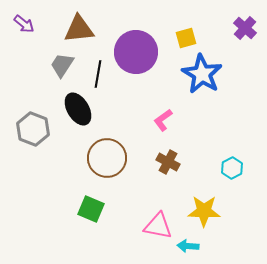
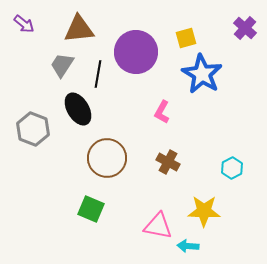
pink L-shape: moved 1 px left, 8 px up; rotated 25 degrees counterclockwise
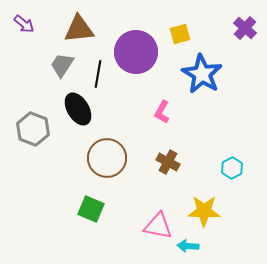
yellow square: moved 6 px left, 4 px up
